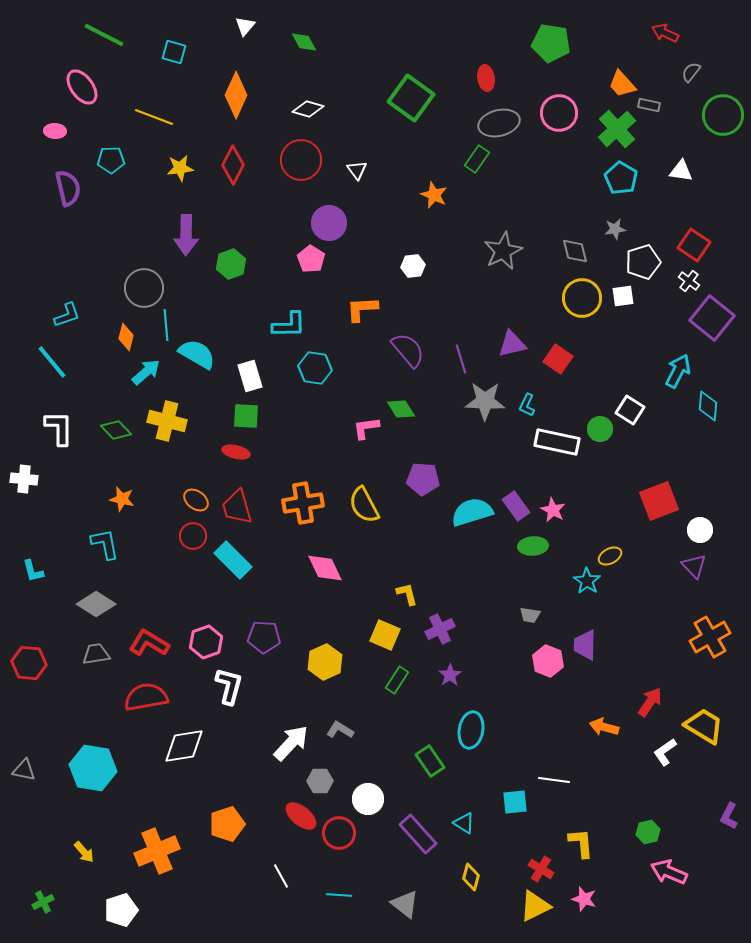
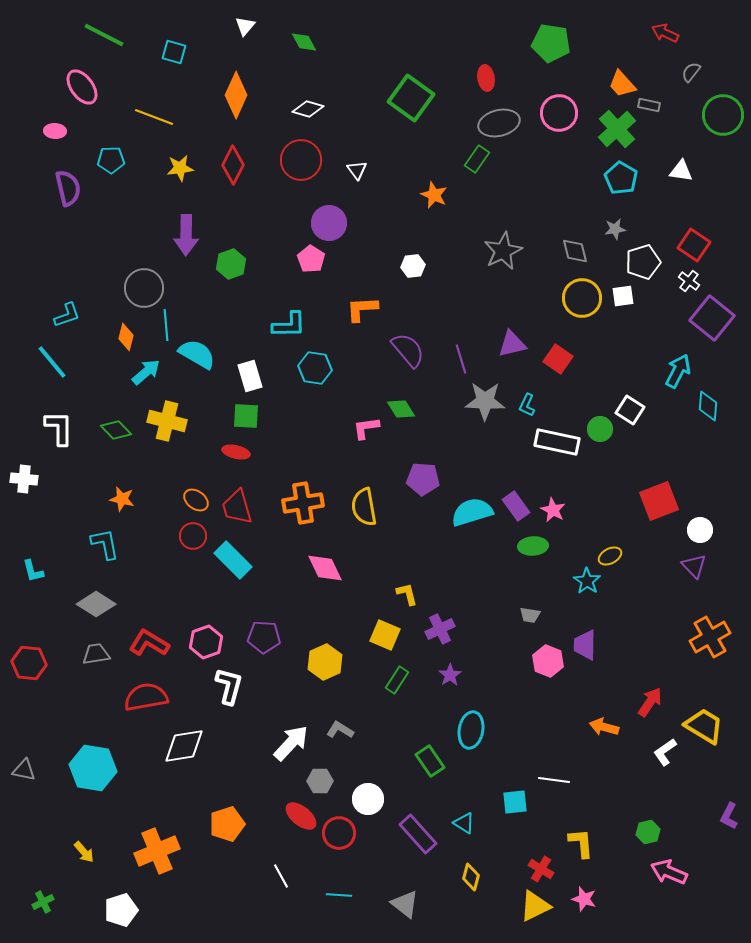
yellow semicircle at (364, 505): moved 2 px down; rotated 18 degrees clockwise
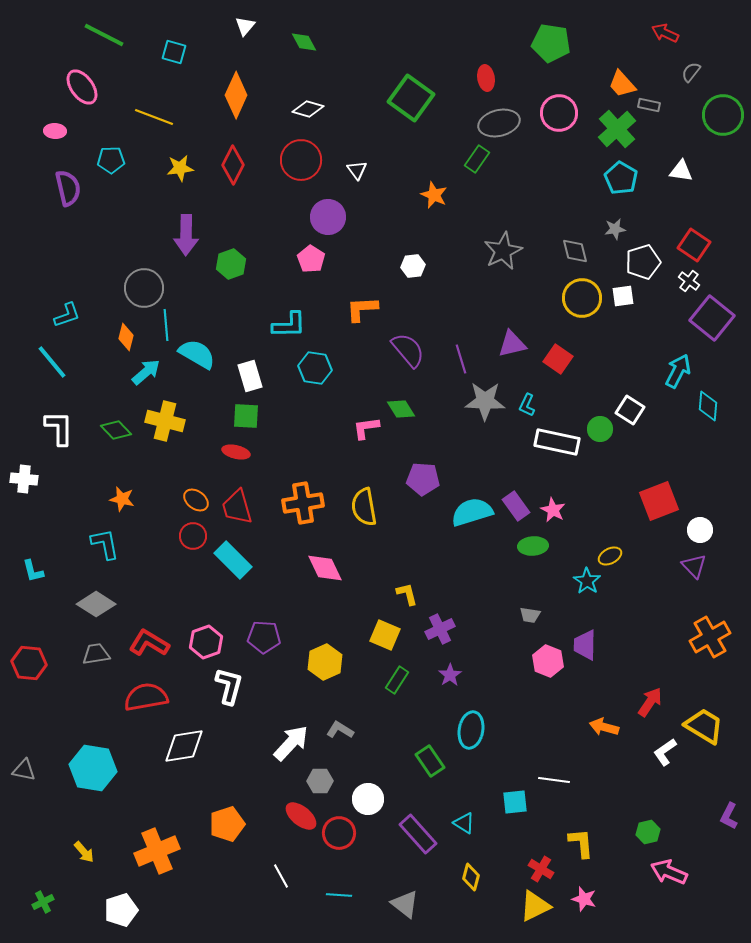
purple circle at (329, 223): moved 1 px left, 6 px up
yellow cross at (167, 421): moved 2 px left
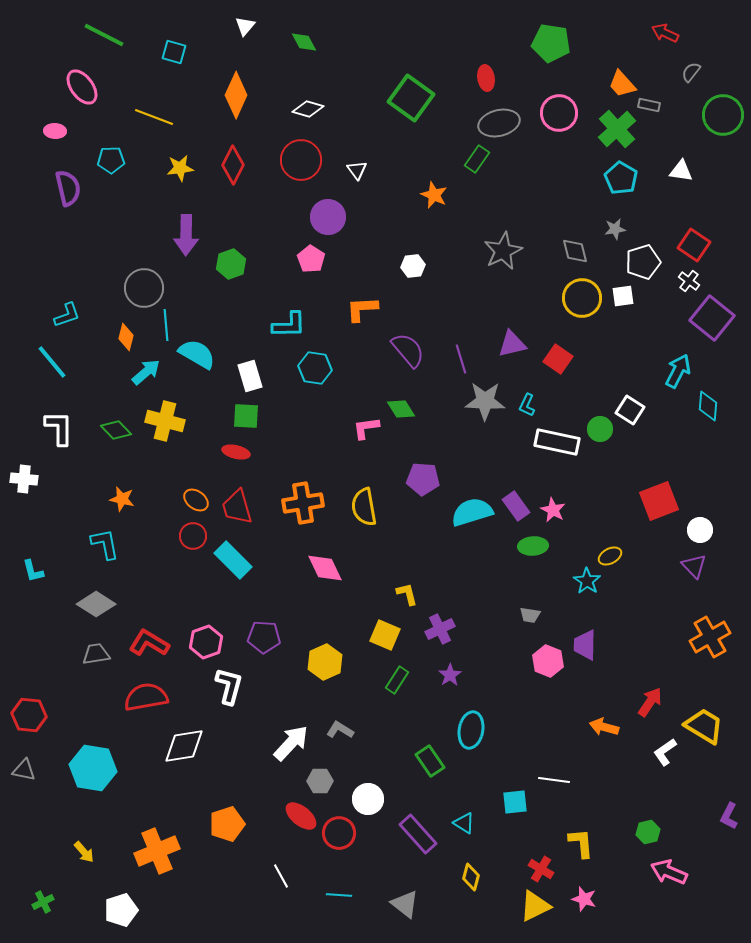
red hexagon at (29, 663): moved 52 px down
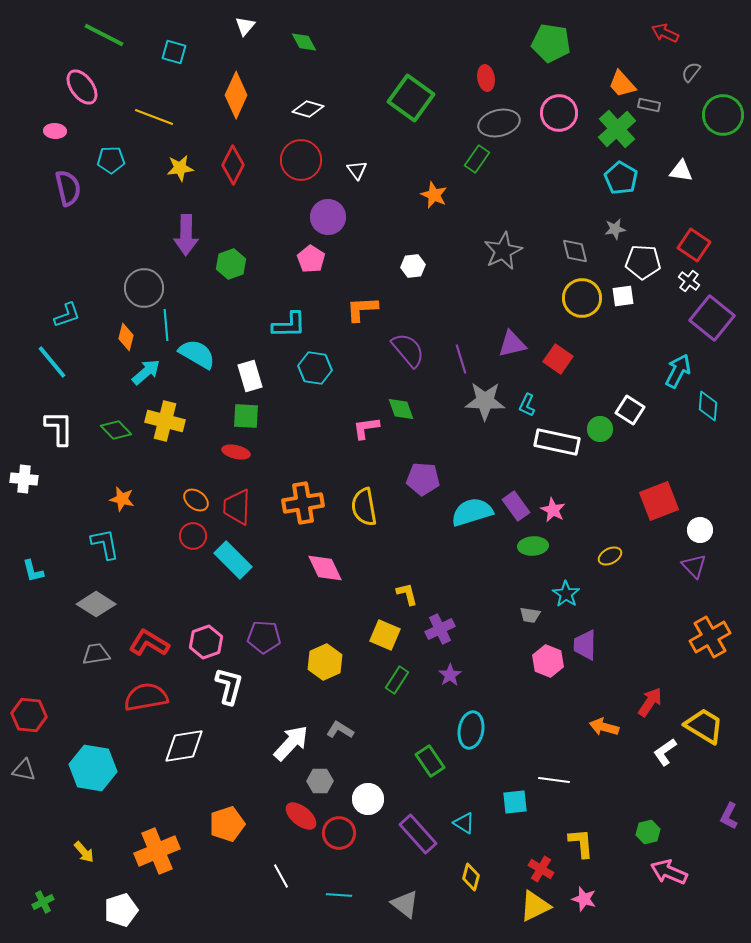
white pentagon at (643, 262): rotated 20 degrees clockwise
green diamond at (401, 409): rotated 12 degrees clockwise
red trapezoid at (237, 507): rotated 18 degrees clockwise
cyan star at (587, 581): moved 21 px left, 13 px down
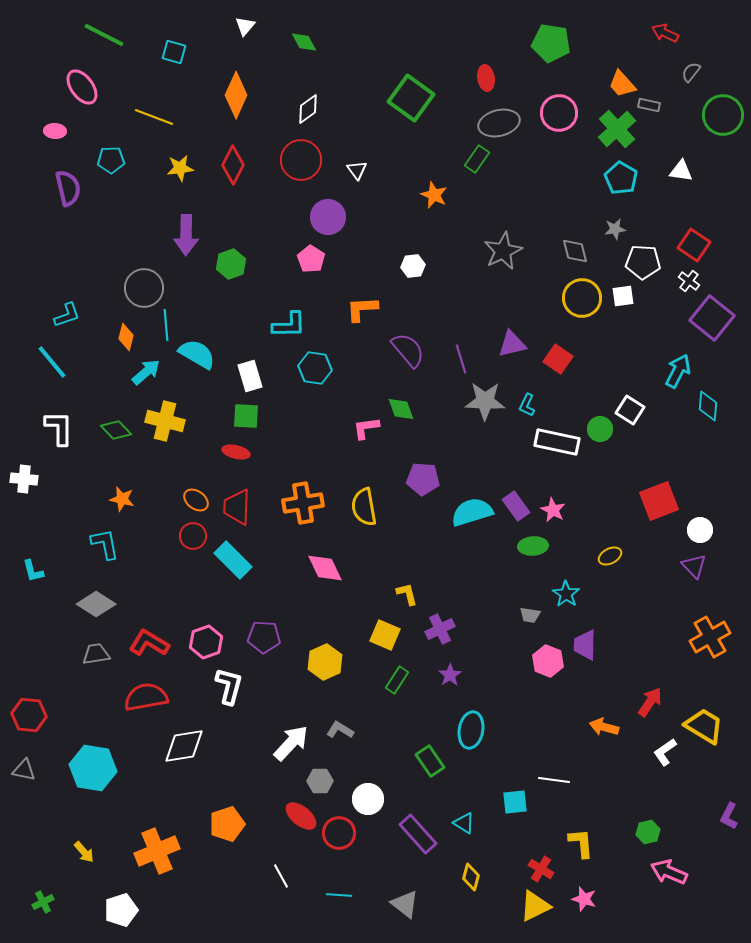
white diamond at (308, 109): rotated 52 degrees counterclockwise
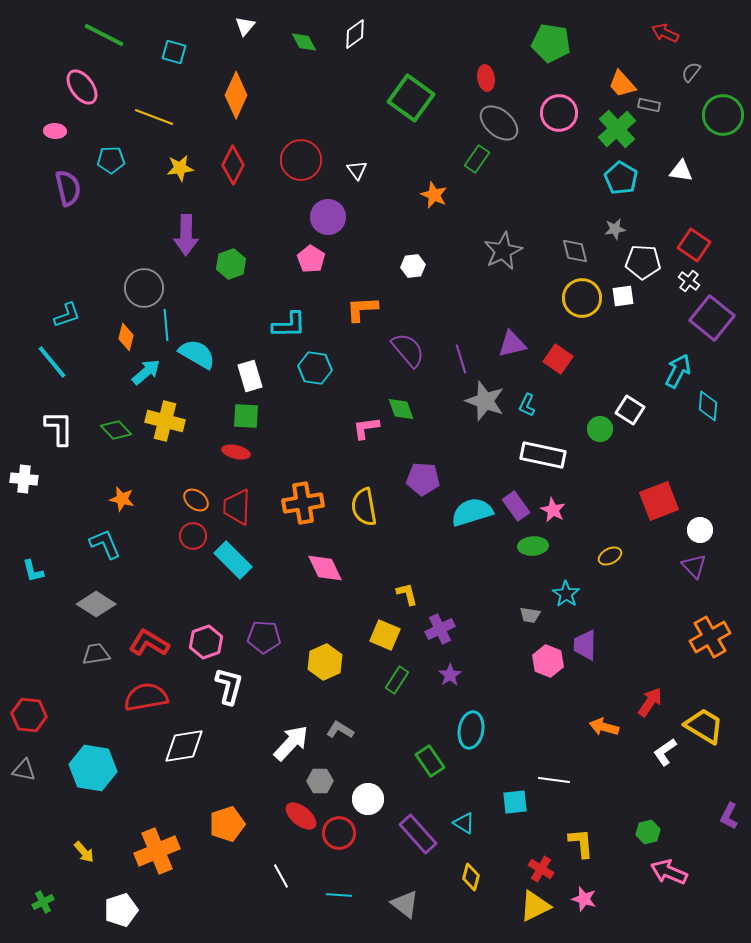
white diamond at (308, 109): moved 47 px right, 75 px up
gray ellipse at (499, 123): rotated 54 degrees clockwise
gray star at (485, 401): rotated 18 degrees clockwise
white rectangle at (557, 442): moved 14 px left, 13 px down
cyan L-shape at (105, 544): rotated 12 degrees counterclockwise
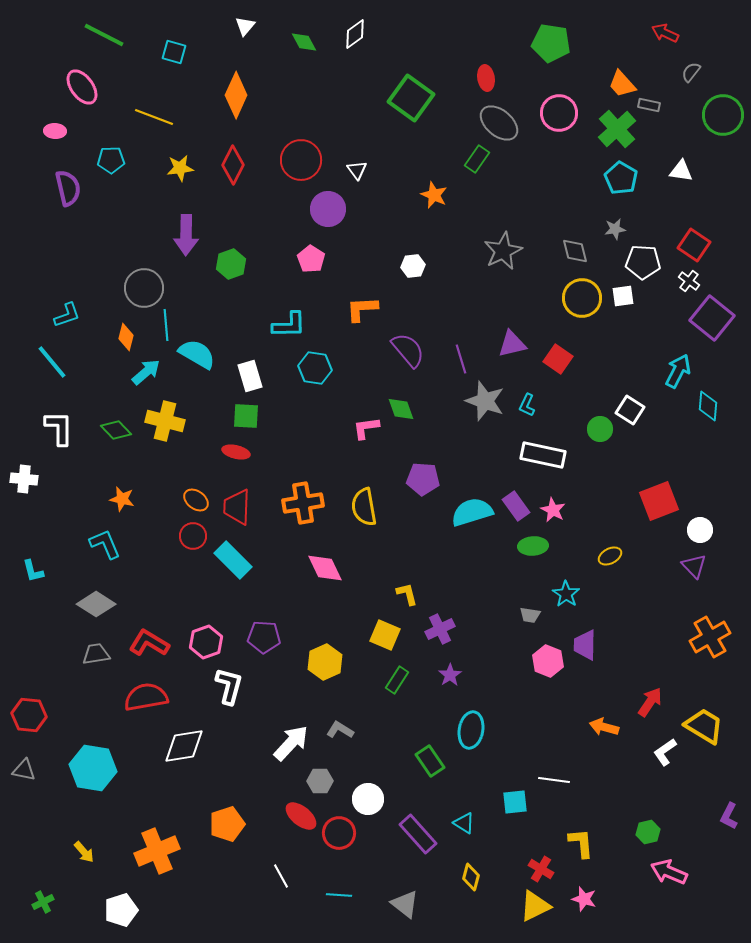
purple circle at (328, 217): moved 8 px up
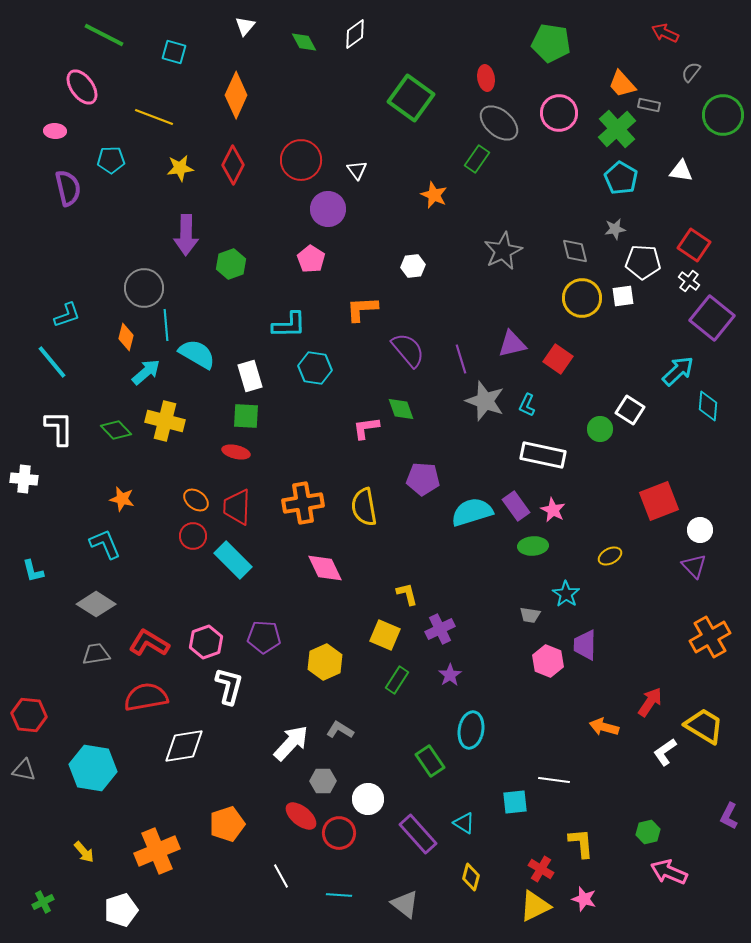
cyan arrow at (678, 371): rotated 20 degrees clockwise
gray hexagon at (320, 781): moved 3 px right
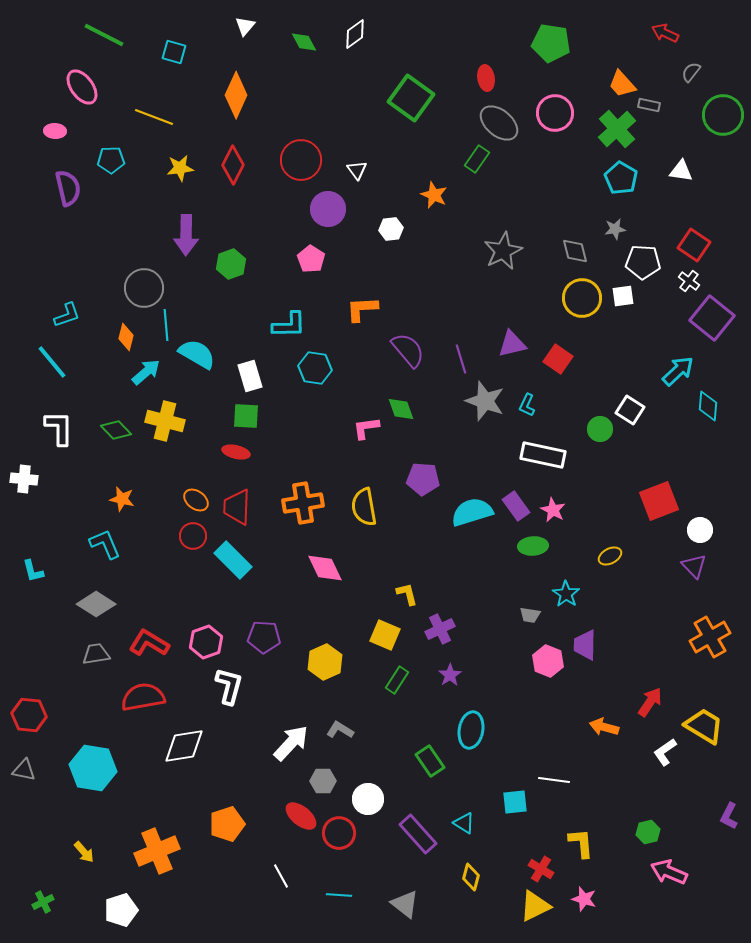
pink circle at (559, 113): moved 4 px left
white hexagon at (413, 266): moved 22 px left, 37 px up
red semicircle at (146, 697): moved 3 px left
